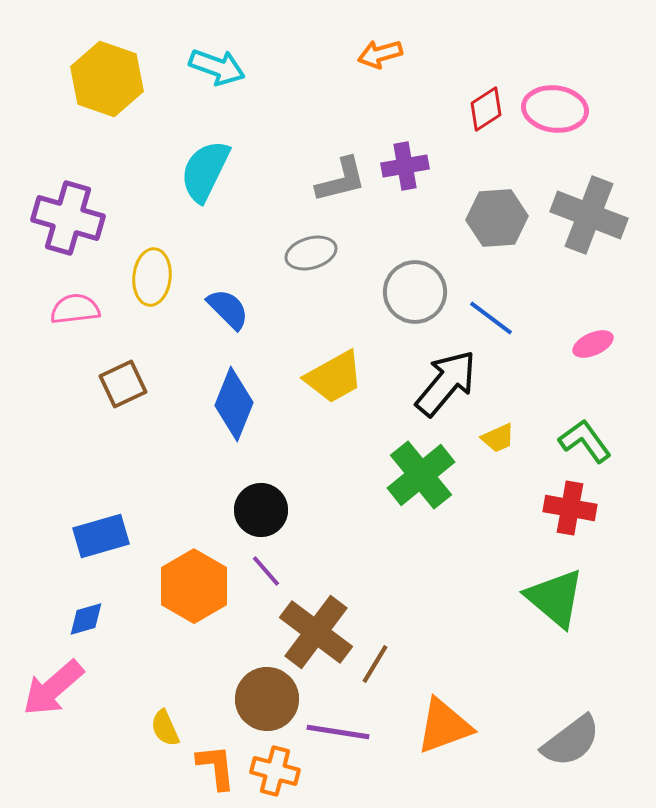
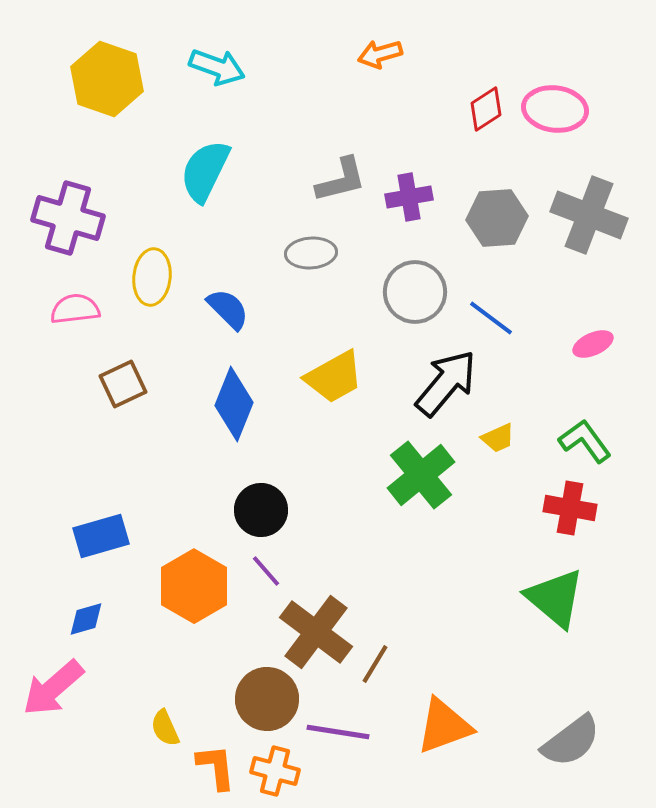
purple cross at (405, 166): moved 4 px right, 31 px down
gray ellipse at (311, 253): rotated 12 degrees clockwise
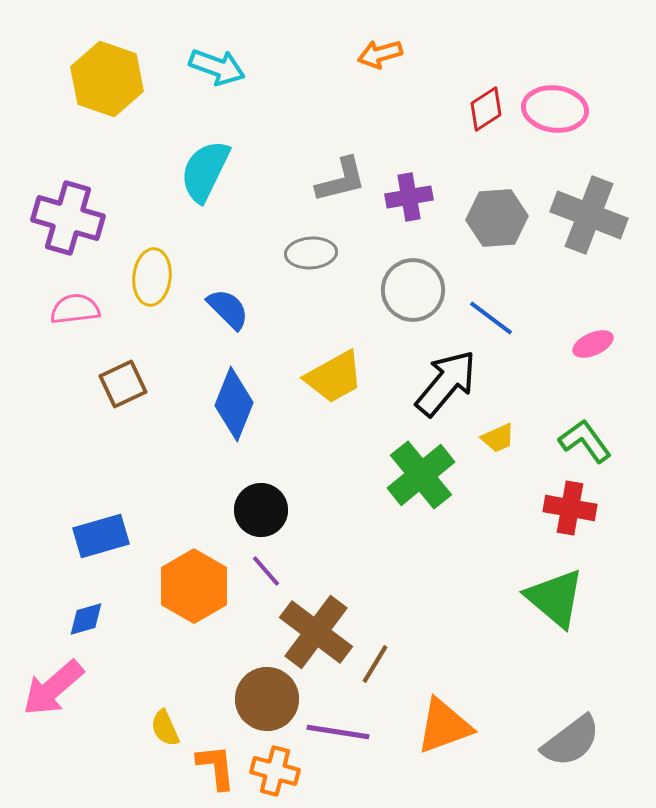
gray circle at (415, 292): moved 2 px left, 2 px up
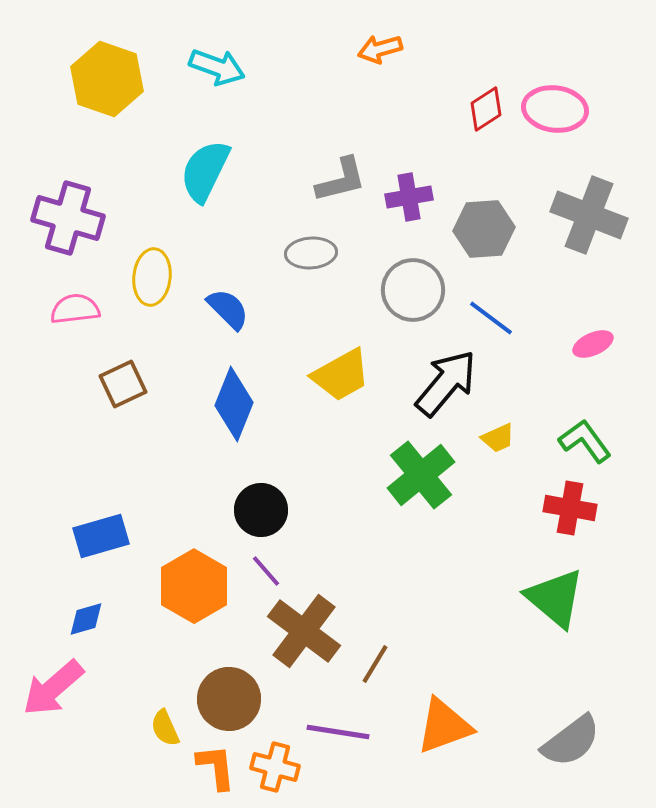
orange arrow at (380, 54): moved 5 px up
gray hexagon at (497, 218): moved 13 px left, 11 px down
yellow trapezoid at (334, 377): moved 7 px right, 2 px up
brown cross at (316, 632): moved 12 px left, 1 px up
brown circle at (267, 699): moved 38 px left
orange cross at (275, 771): moved 4 px up
